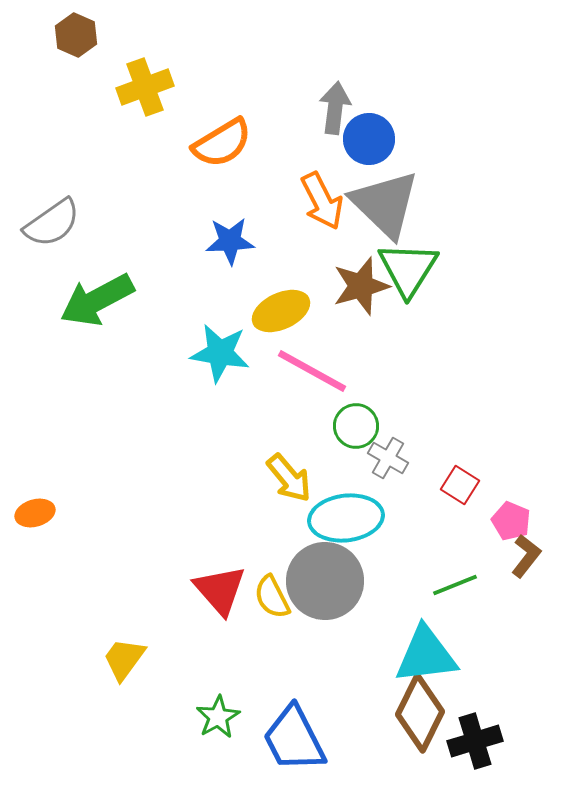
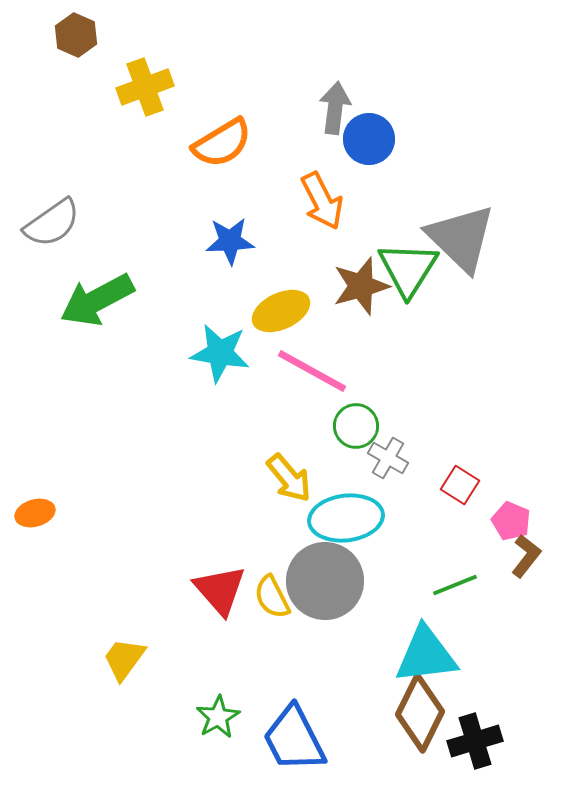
gray triangle: moved 76 px right, 34 px down
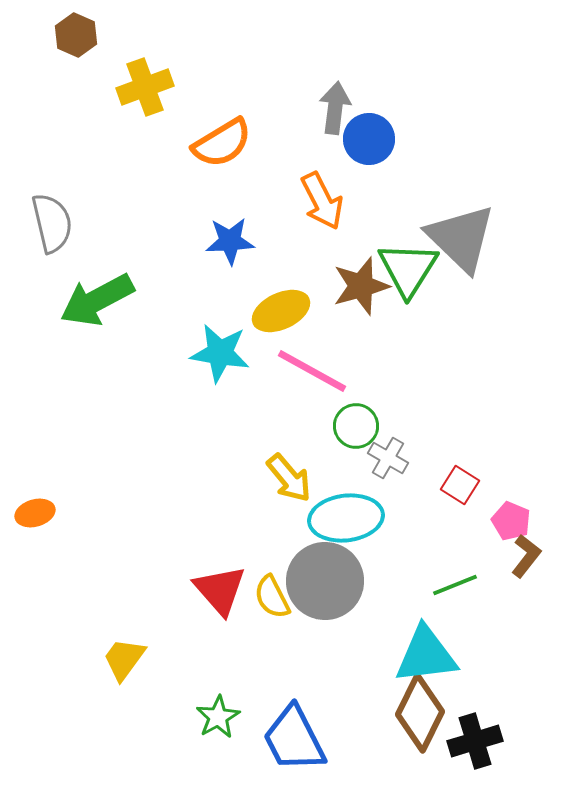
gray semicircle: rotated 68 degrees counterclockwise
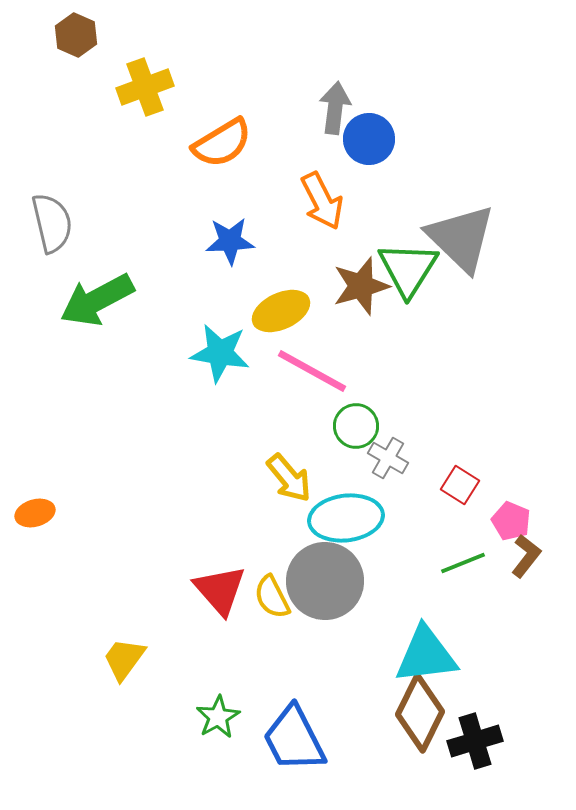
green line: moved 8 px right, 22 px up
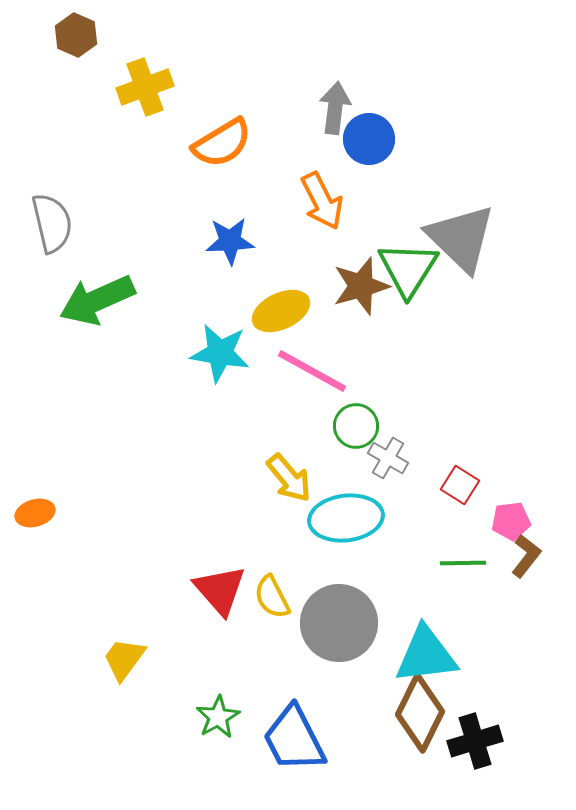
green arrow: rotated 4 degrees clockwise
pink pentagon: rotated 30 degrees counterclockwise
green line: rotated 21 degrees clockwise
gray circle: moved 14 px right, 42 px down
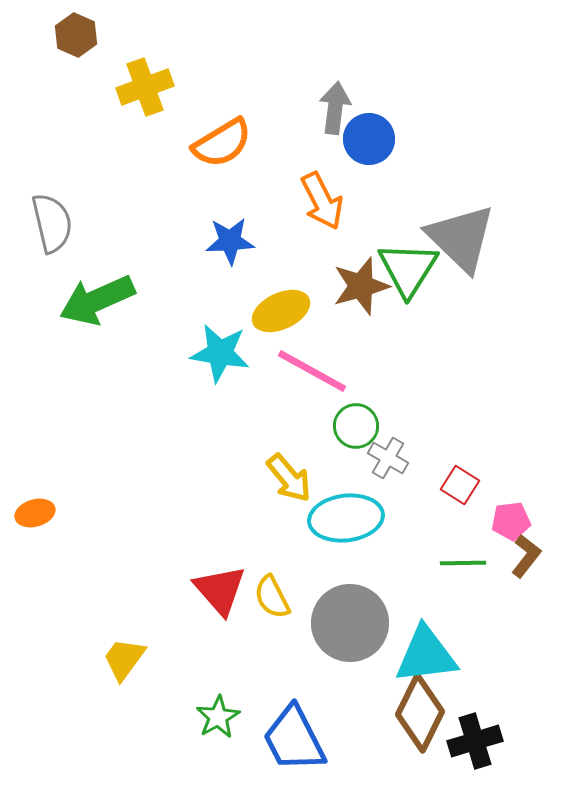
gray circle: moved 11 px right
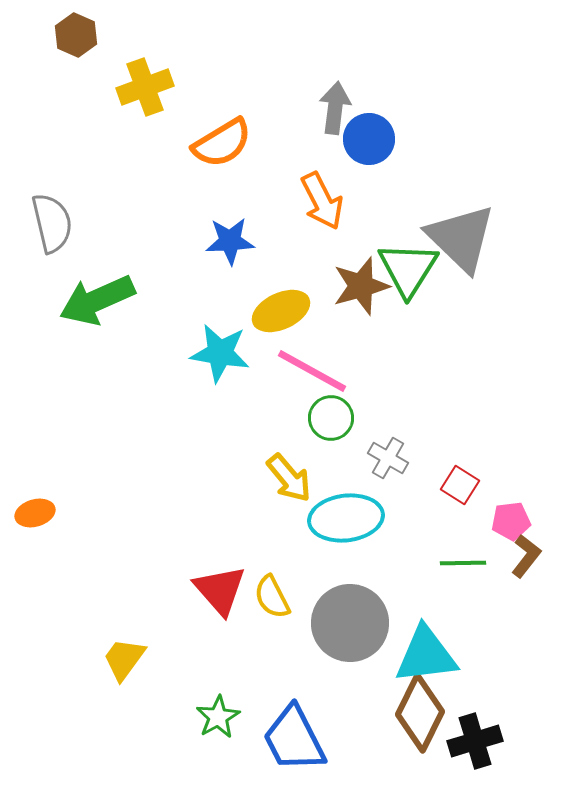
green circle: moved 25 px left, 8 px up
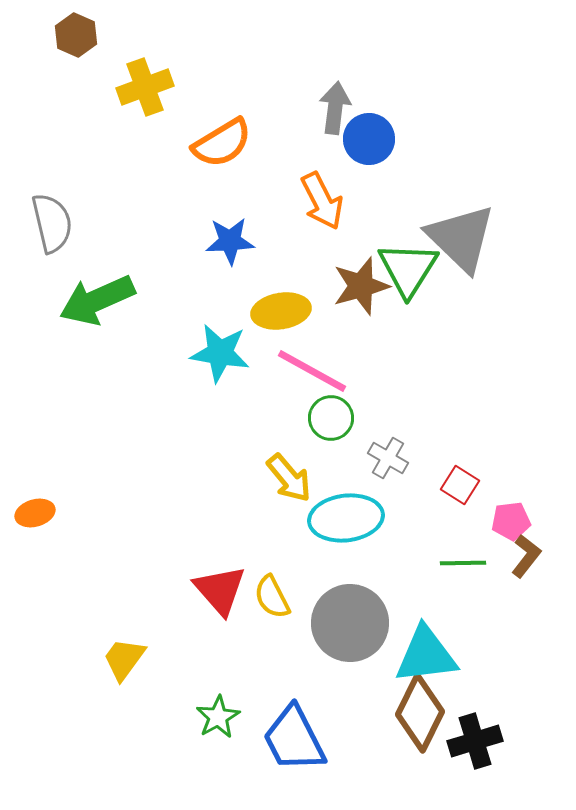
yellow ellipse: rotated 16 degrees clockwise
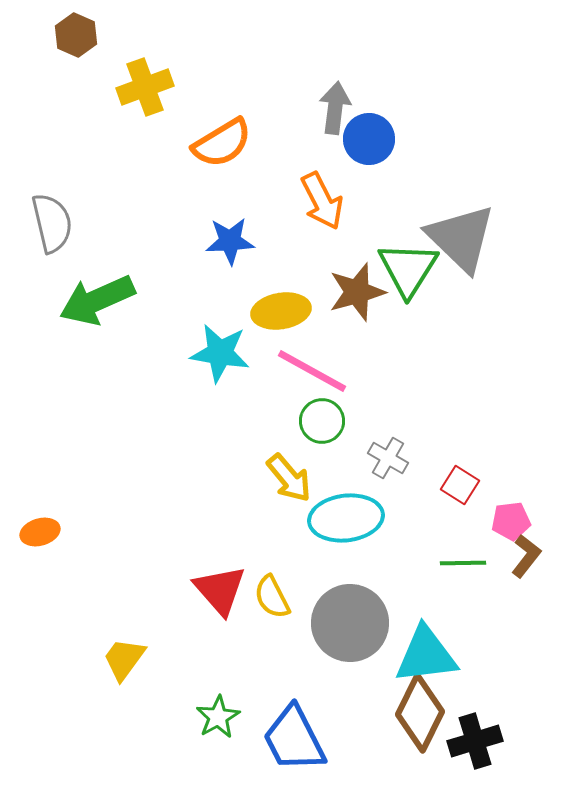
brown star: moved 4 px left, 6 px down
green circle: moved 9 px left, 3 px down
orange ellipse: moved 5 px right, 19 px down
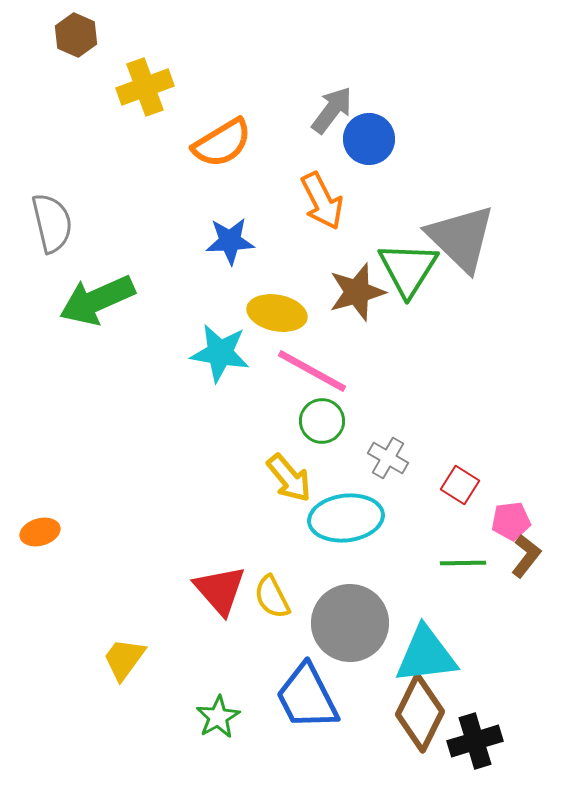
gray arrow: moved 3 px left, 2 px down; rotated 30 degrees clockwise
yellow ellipse: moved 4 px left, 2 px down; rotated 20 degrees clockwise
blue trapezoid: moved 13 px right, 42 px up
